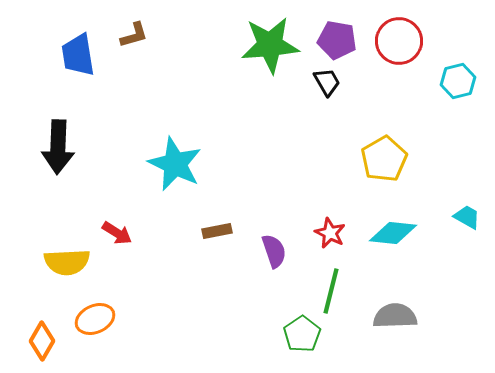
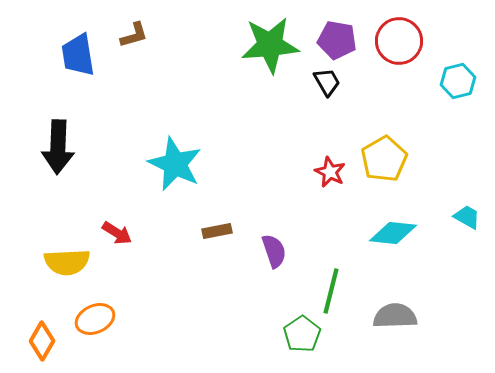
red star: moved 61 px up
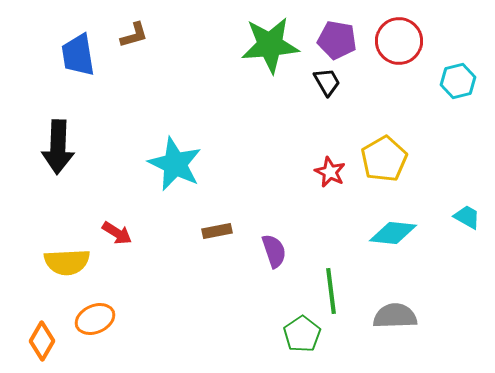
green line: rotated 21 degrees counterclockwise
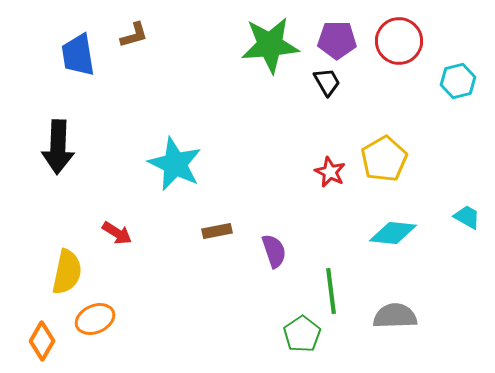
purple pentagon: rotated 9 degrees counterclockwise
yellow semicircle: moved 10 px down; rotated 75 degrees counterclockwise
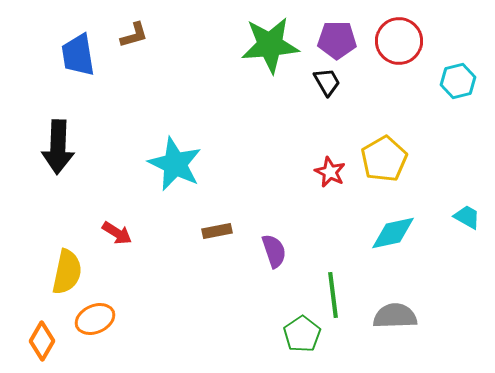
cyan diamond: rotated 18 degrees counterclockwise
green line: moved 2 px right, 4 px down
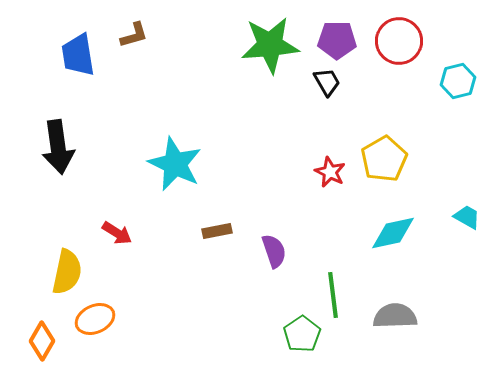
black arrow: rotated 10 degrees counterclockwise
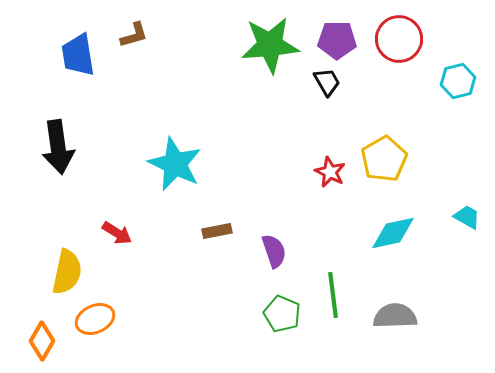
red circle: moved 2 px up
green pentagon: moved 20 px left, 20 px up; rotated 15 degrees counterclockwise
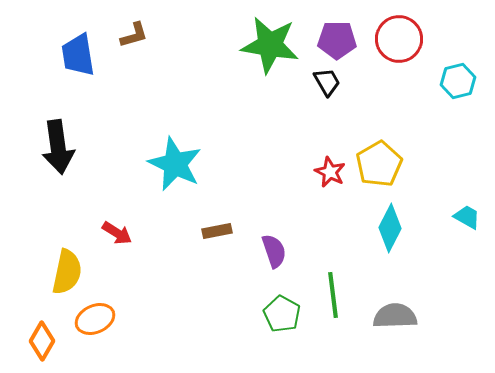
green star: rotated 14 degrees clockwise
yellow pentagon: moved 5 px left, 5 px down
cyan diamond: moved 3 px left, 5 px up; rotated 51 degrees counterclockwise
green pentagon: rotated 6 degrees clockwise
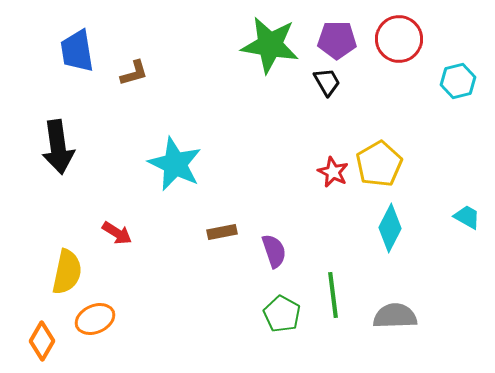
brown L-shape: moved 38 px down
blue trapezoid: moved 1 px left, 4 px up
red star: moved 3 px right
brown rectangle: moved 5 px right, 1 px down
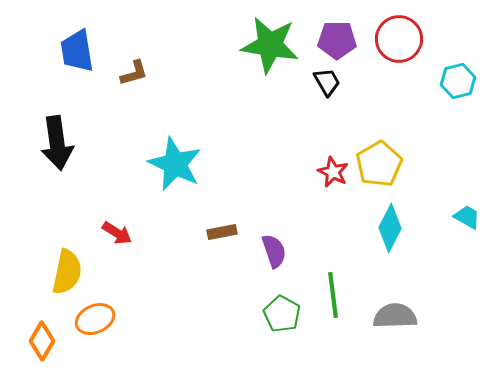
black arrow: moved 1 px left, 4 px up
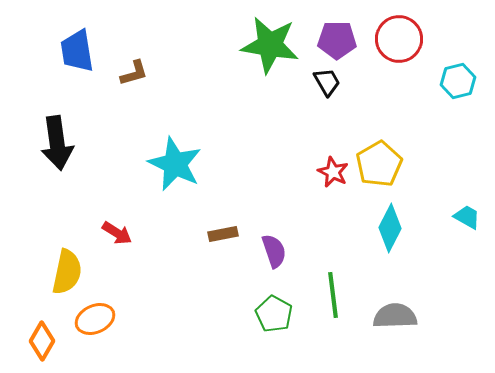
brown rectangle: moved 1 px right, 2 px down
green pentagon: moved 8 px left
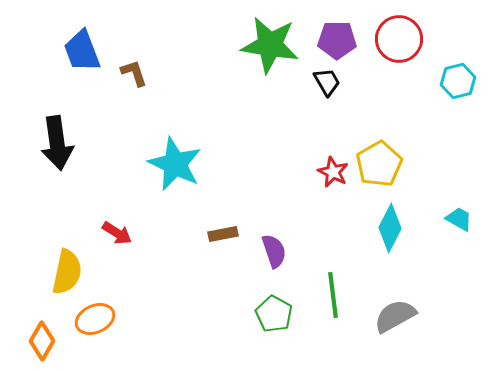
blue trapezoid: moved 5 px right; rotated 12 degrees counterclockwise
brown L-shape: rotated 92 degrees counterclockwise
cyan trapezoid: moved 8 px left, 2 px down
gray semicircle: rotated 27 degrees counterclockwise
